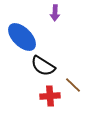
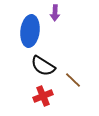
blue ellipse: moved 8 px right, 6 px up; rotated 52 degrees clockwise
brown line: moved 5 px up
red cross: moved 7 px left; rotated 18 degrees counterclockwise
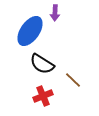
blue ellipse: rotated 28 degrees clockwise
black semicircle: moved 1 px left, 2 px up
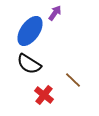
purple arrow: rotated 147 degrees counterclockwise
black semicircle: moved 13 px left
red cross: moved 1 px right, 1 px up; rotated 30 degrees counterclockwise
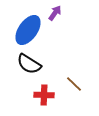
blue ellipse: moved 2 px left, 1 px up
brown line: moved 1 px right, 4 px down
red cross: rotated 36 degrees counterclockwise
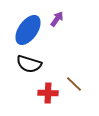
purple arrow: moved 2 px right, 6 px down
black semicircle: rotated 15 degrees counterclockwise
red cross: moved 4 px right, 2 px up
